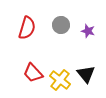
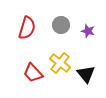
yellow cross: moved 17 px up
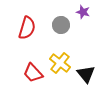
purple star: moved 5 px left, 19 px up
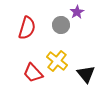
purple star: moved 6 px left; rotated 24 degrees clockwise
yellow cross: moved 3 px left, 2 px up
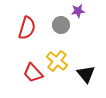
purple star: moved 1 px right, 1 px up; rotated 24 degrees clockwise
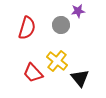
black triangle: moved 6 px left, 4 px down
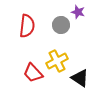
purple star: moved 1 px down; rotated 24 degrees clockwise
red semicircle: moved 2 px up; rotated 10 degrees counterclockwise
yellow cross: rotated 25 degrees clockwise
black triangle: rotated 18 degrees counterclockwise
